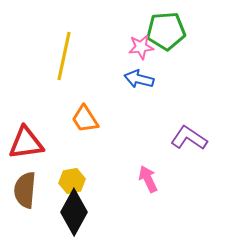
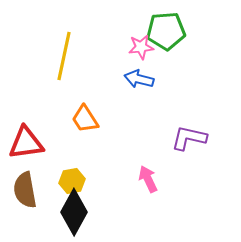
purple L-shape: rotated 21 degrees counterclockwise
brown semicircle: rotated 15 degrees counterclockwise
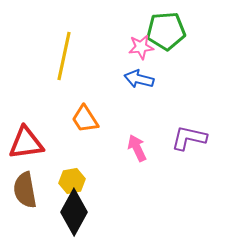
pink arrow: moved 11 px left, 31 px up
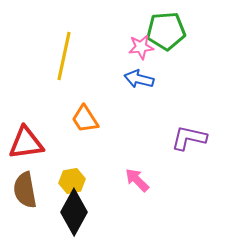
pink arrow: moved 32 px down; rotated 20 degrees counterclockwise
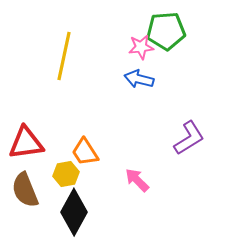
orange trapezoid: moved 33 px down
purple L-shape: rotated 135 degrees clockwise
yellow hexagon: moved 6 px left, 7 px up
brown semicircle: rotated 12 degrees counterclockwise
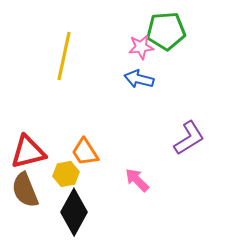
red triangle: moved 2 px right, 9 px down; rotated 6 degrees counterclockwise
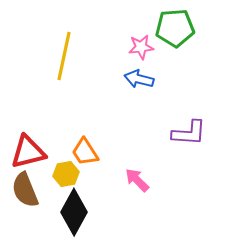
green pentagon: moved 9 px right, 3 px up
purple L-shape: moved 5 px up; rotated 36 degrees clockwise
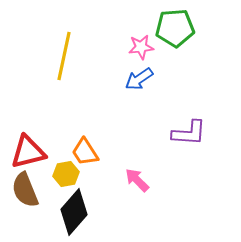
blue arrow: rotated 48 degrees counterclockwise
black diamond: rotated 12 degrees clockwise
